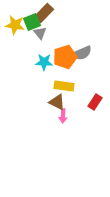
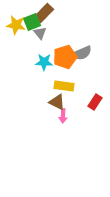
yellow star: moved 1 px right
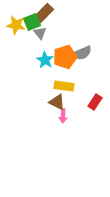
cyan star: moved 1 px right, 2 px up; rotated 30 degrees clockwise
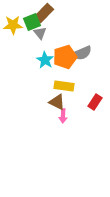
yellow star: moved 3 px left; rotated 12 degrees counterclockwise
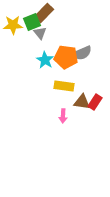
orange pentagon: moved 1 px right; rotated 25 degrees clockwise
brown triangle: moved 25 px right; rotated 18 degrees counterclockwise
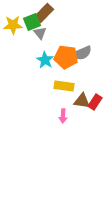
brown triangle: moved 1 px up
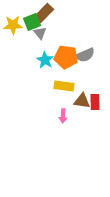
gray semicircle: moved 3 px right, 2 px down
red rectangle: rotated 35 degrees counterclockwise
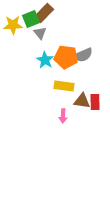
green square: moved 1 px left, 3 px up
gray semicircle: moved 2 px left
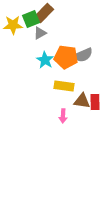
gray triangle: rotated 40 degrees clockwise
